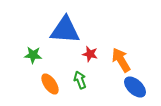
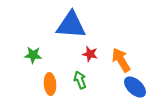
blue triangle: moved 6 px right, 5 px up
orange ellipse: rotated 30 degrees clockwise
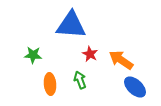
red star: rotated 14 degrees clockwise
orange arrow: rotated 25 degrees counterclockwise
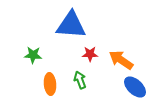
red star: rotated 28 degrees counterclockwise
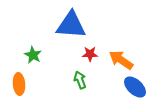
green star: rotated 24 degrees clockwise
orange ellipse: moved 31 px left
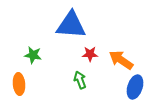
green star: rotated 18 degrees counterclockwise
blue ellipse: rotated 65 degrees clockwise
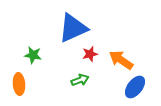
blue triangle: moved 2 px right, 3 px down; rotated 28 degrees counterclockwise
red star: rotated 14 degrees counterclockwise
green arrow: rotated 90 degrees clockwise
blue ellipse: rotated 20 degrees clockwise
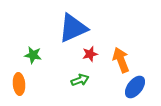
orange arrow: rotated 35 degrees clockwise
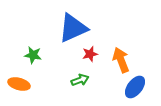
orange ellipse: rotated 70 degrees counterclockwise
